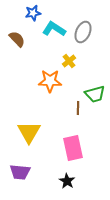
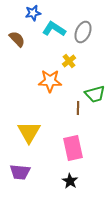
black star: moved 3 px right
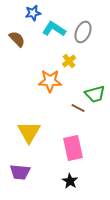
brown line: rotated 64 degrees counterclockwise
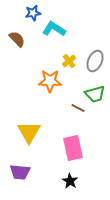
gray ellipse: moved 12 px right, 29 px down
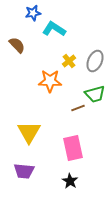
brown semicircle: moved 6 px down
brown line: rotated 48 degrees counterclockwise
purple trapezoid: moved 4 px right, 1 px up
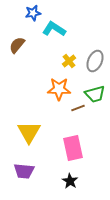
brown semicircle: rotated 96 degrees counterclockwise
orange star: moved 9 px right, 8 px down
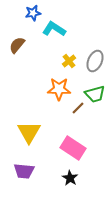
brown line: rotated 24 degrees counterclockwise
pink rectangle: rotated 45 degrees counterclockwise
black star: moved 3 px up
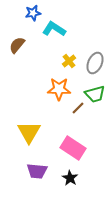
gray ellipse: moved 2 px down
purple trapezoid: moved 13 px right
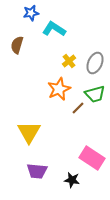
blue star: moved 2 px left
brown semicircle: rotated 24 degrees counterclockwise
orange star: rotated 25 degrees counterclockwise
pink rectangle: moved 19 px right, 10 px down
black star: moved 2 px right, 2 px down; rotated 21 degrees counterclockwise
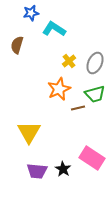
brown line: rotated 32 degrees clockwise
black star: moved 9 px left, 11 px up; rotated 21 degrees clockwise
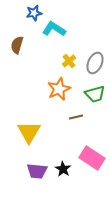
blue star: moved 3 px right
brown line: moved 2 px left, 9 px down
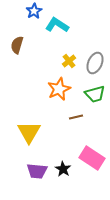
blue star: moved 2 px up; rotated 21 degrees counterclockwise
cyan L-shape: moved 3 px right, 4 px up
